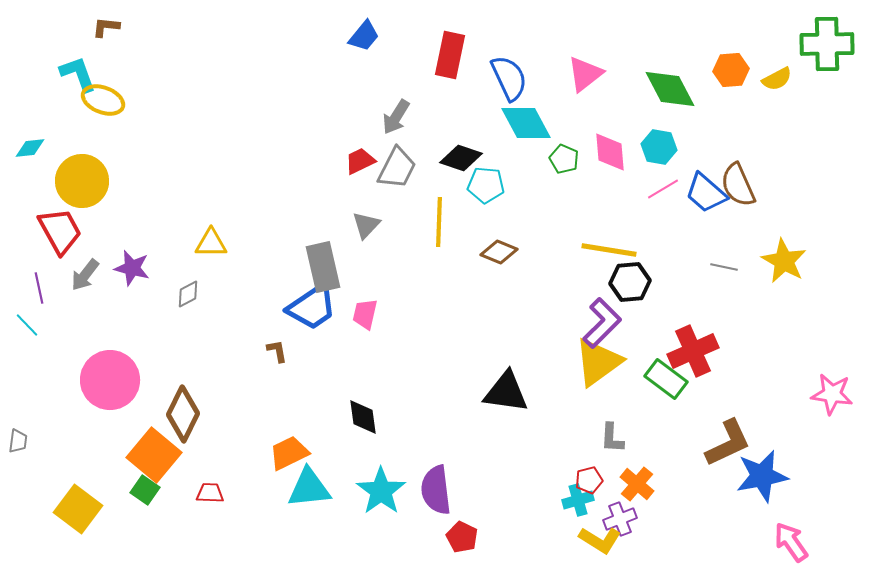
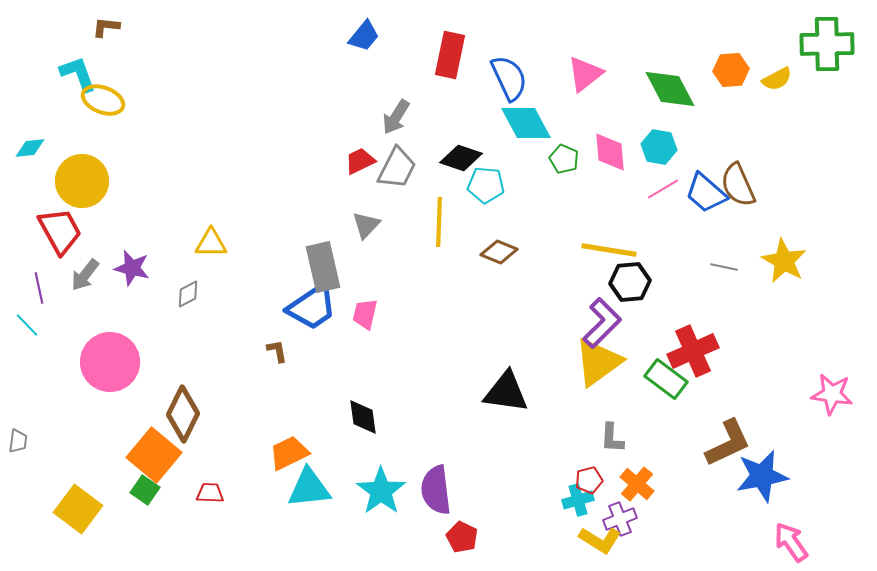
pink circle at (110, 380): moved 18 px up
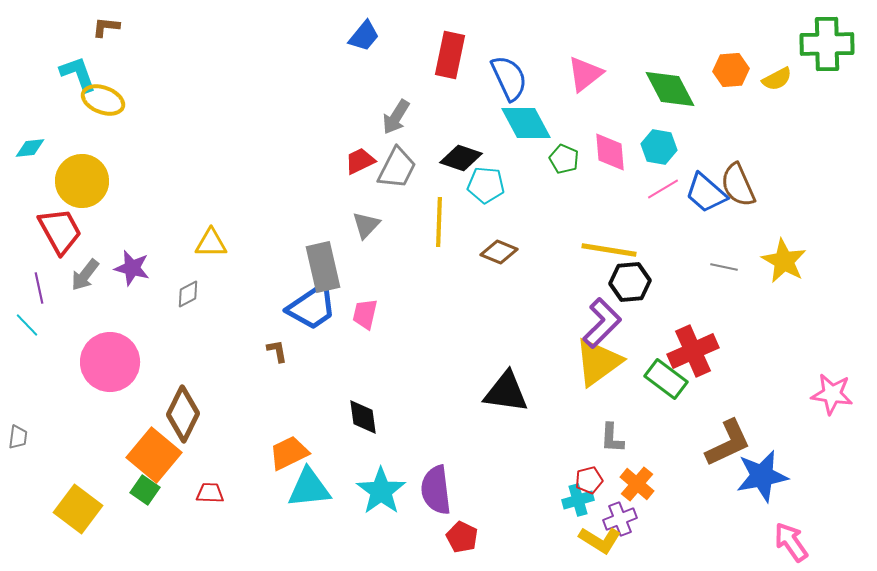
gray trapezoid at (18, 441): moved 4 px up
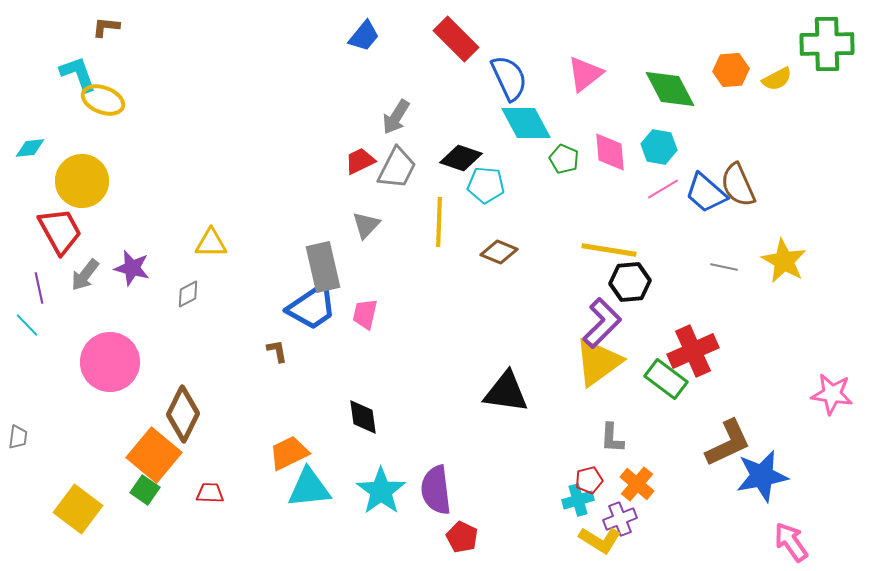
red rectangle at (450, 55): moved 6 px right, 16 px up; rotated 57 degrees counterclockwise
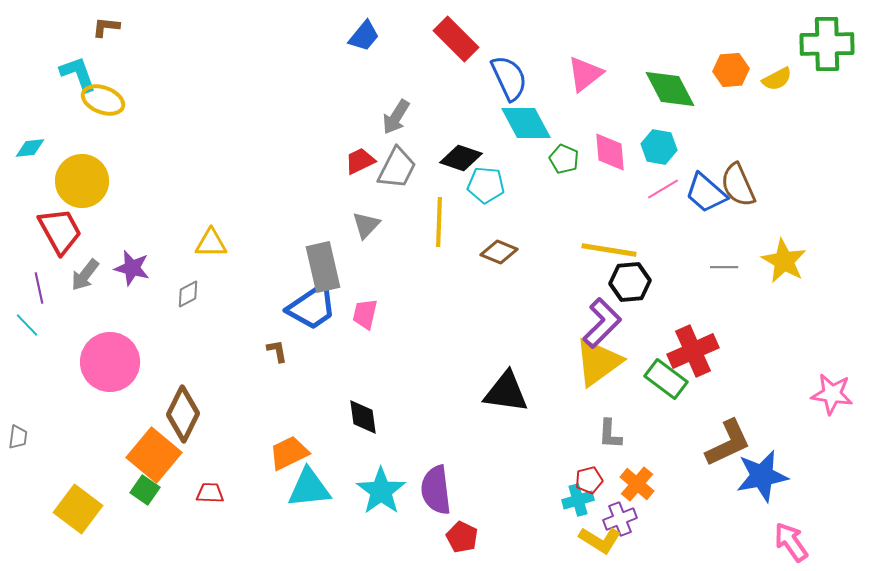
gray line at (724, 267): rotated 12 degrees counterclockwise
gray L-shape at (612, 438): moved 2 px left, 4 px up
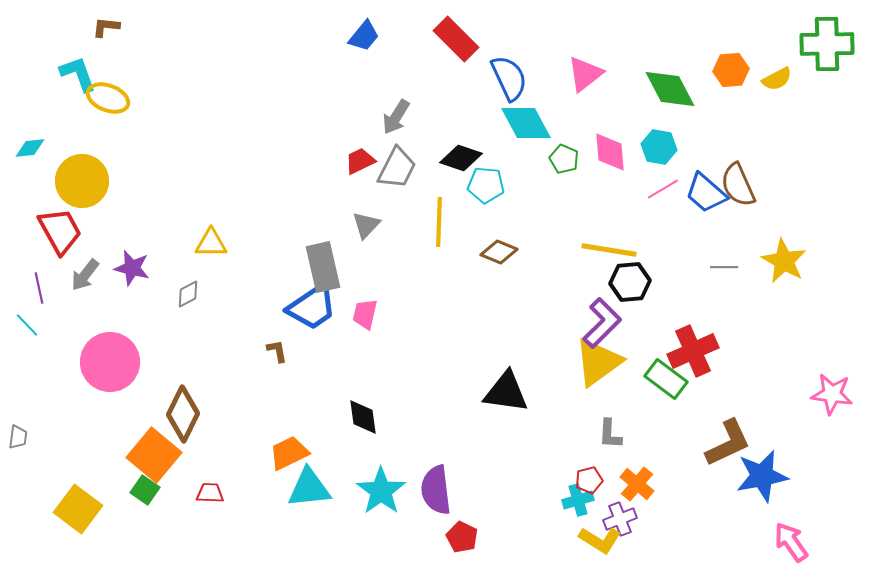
yellow ellipse at (103, 100): moved 5 px right, 2 px up
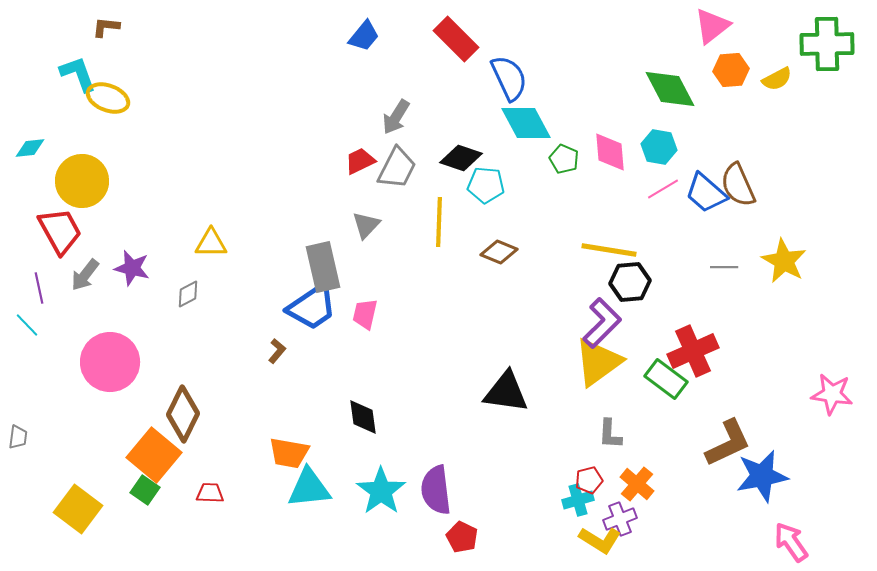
pink triangle at (585, 74): moved 127 px right, 48 px up
brown L-shape at (277, 351): rotated 50 degrees clockwise
orange trapezoid at (289, 453): rotated 144 degrees counterclockwise
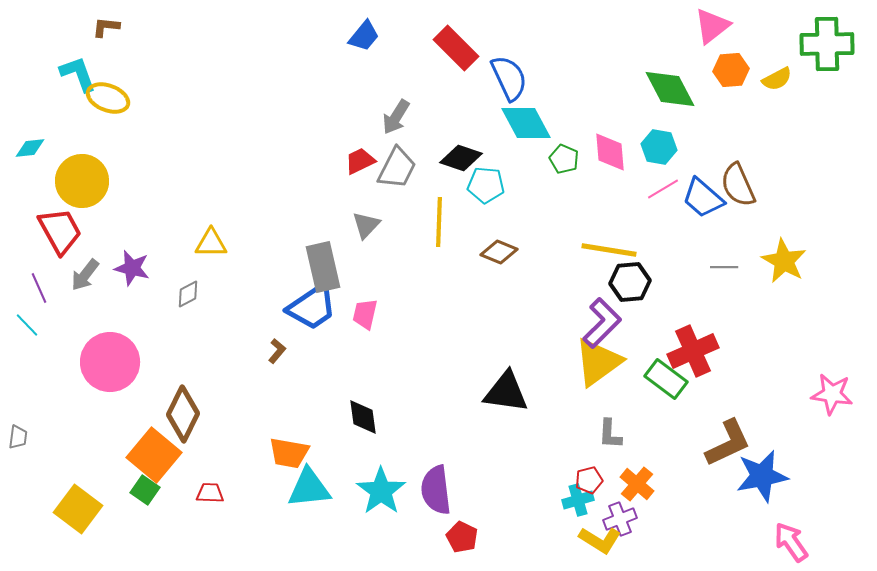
red rectangle at (456, 39): moved 9 px down
blue trapezoid at (706, 193): moved 3 px left, 5 px down
purple line at (39, 288): rotated 12 degrees counterclockwise
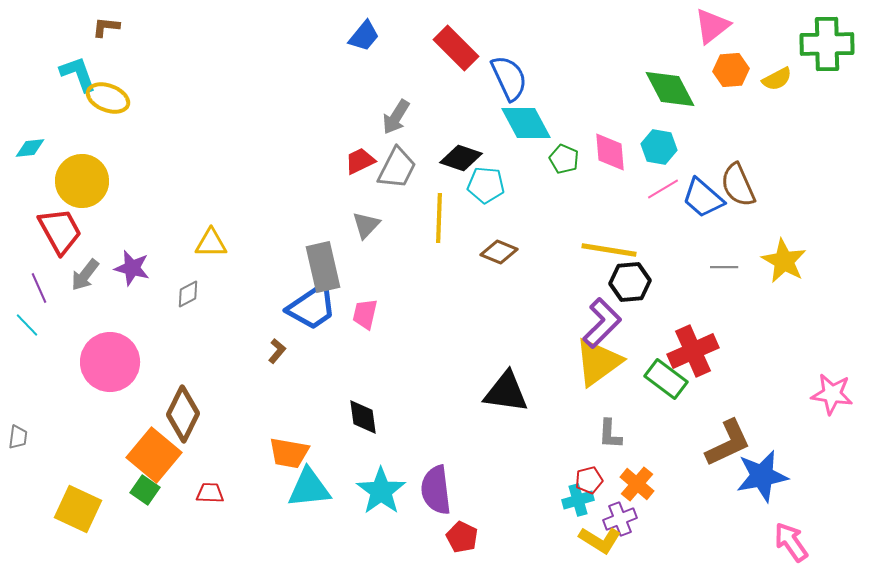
yellow line at (439, 222): moved 4 px up
yellow square at (78, 509): rotated 12 degrees counterclockwise
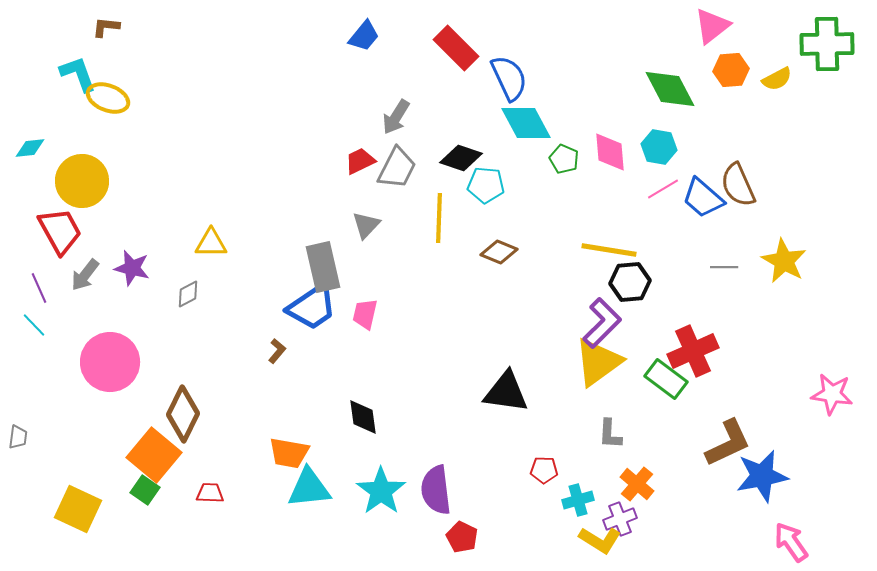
cyan line at (27, 325): moved 7 px right
red pentagon at (589, 480): moved 45 px left, 10 px up; rotated 16 degrees clockwise
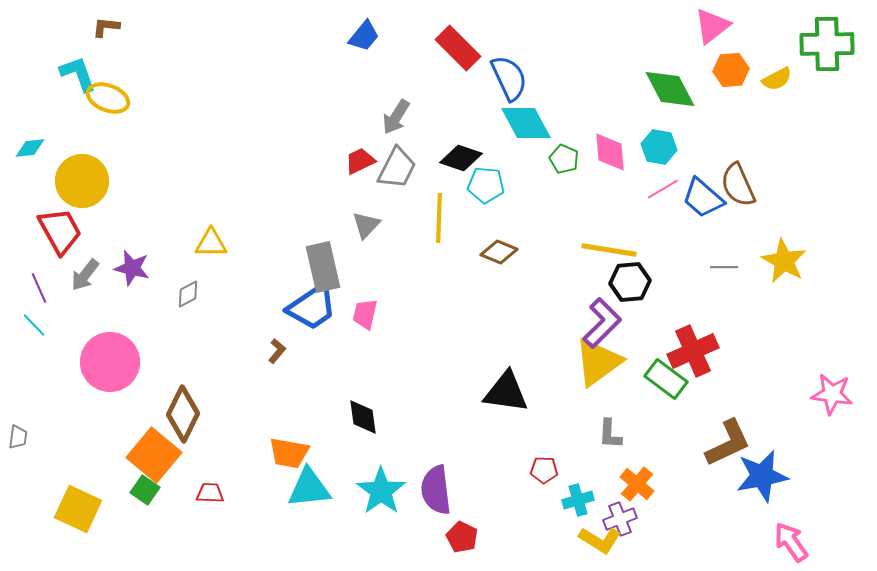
red rectangle at (456, 48): moved 2 px right
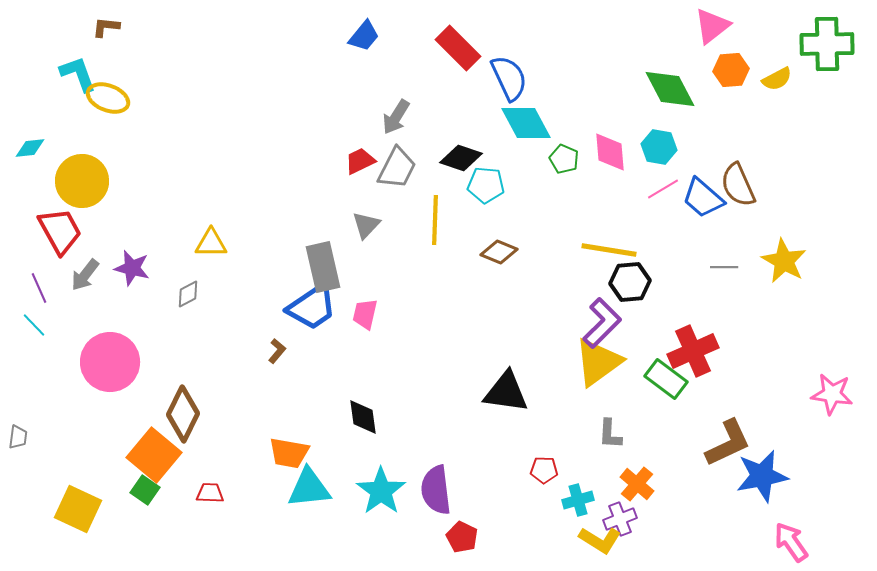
yellow line at (439, 218): moved 4 px left, 2 px down
